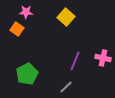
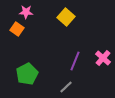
pink cross: rotated 28 degrees clockwise
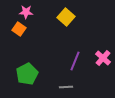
orange square: moved 2 px right
gray line: rotated 40 degrees clockwise
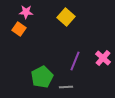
green pentagon: moved 15 px right, 3 px down
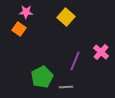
pink cross: moved 2 px left, 6 px up
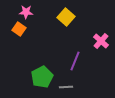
pink cross: moved 11 px up
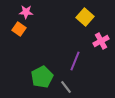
yellow square: moved 19 px right
pink cross: rotated 21 degrees clockwise
gray line: rotated 56 degrees clockwise
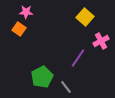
purple line: moved 3 px right, 3 px up; rotated 12 degrees clockwise
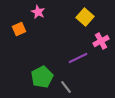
pink star: moved 12 px right; rotated 24 degrees clockwise
orange square: rotated 32 degrees clockwise
purple line: rotated 30 degrees clockwise
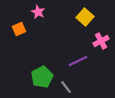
purple line: moved 3 px down
